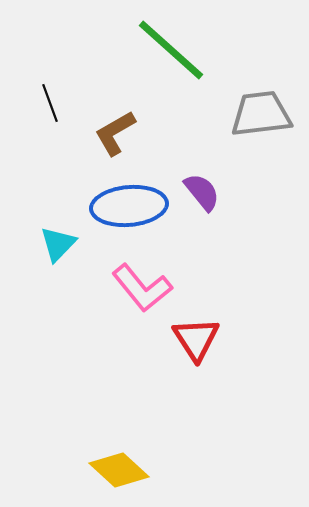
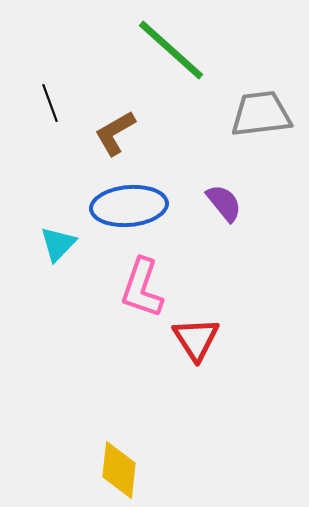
purple semicircle: moved 22 px right, 11 px down
pink L-shape: rotated 58 degrees clockwise
yellow diamond: rotated 54 degrees clockwise
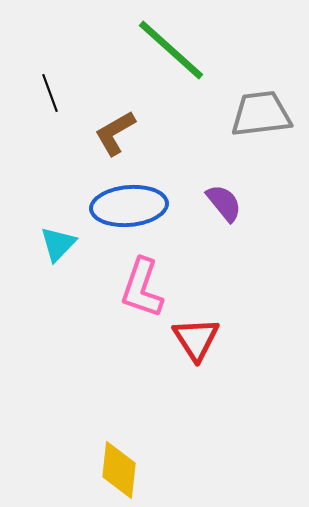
black line: moved 10 px up
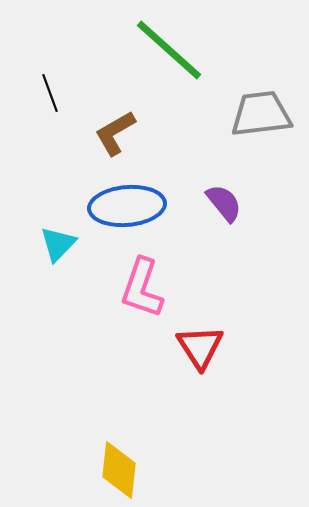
green line: moved 2 px left
blue ellipse: moved 2 px left
red triangle: moved 4 px right, 8 px down
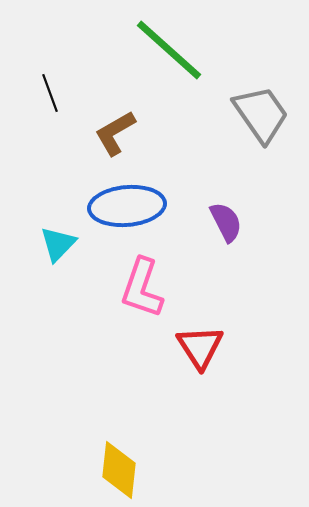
gray trapezoid: rotated 62 degrees clockwise
purple semicircle: moved 2 px right, 19 px down; rotated 12 degrees clockwise
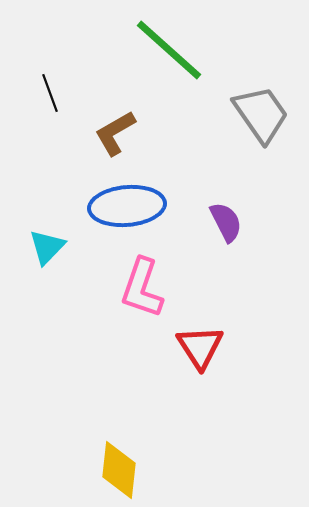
cyan triangle: moved 11 px left, 3 px down
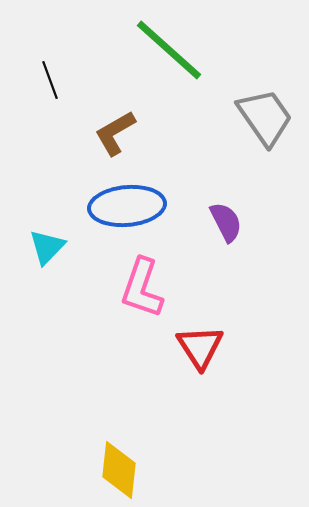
black line: moved 13 px up
gray trapezoid: moved 4 px right, 3 px down
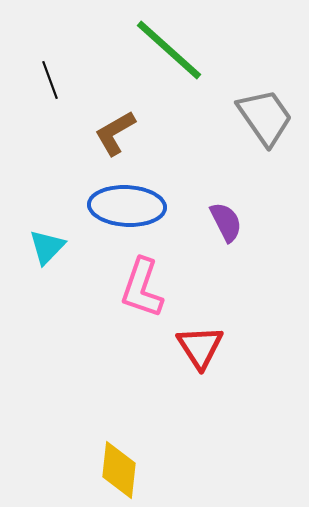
blue ellipse: rotated 8 degrees clockwise
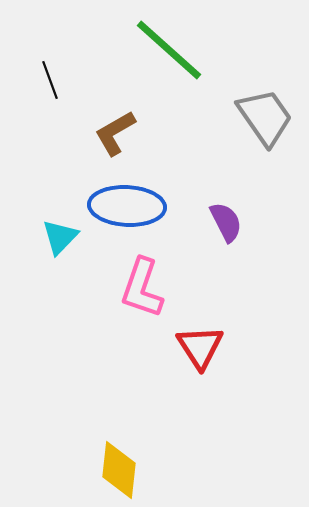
cyan triangle: moved 13 px right, 10 px up
